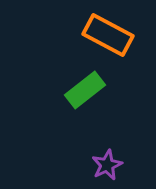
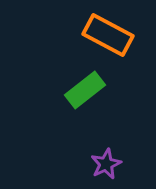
purple star: moved 1 px left, 1 px up
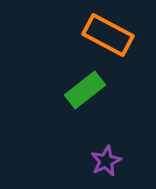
purple star: moved 3 px up
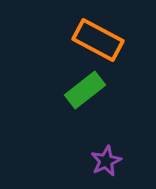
orange rectangle: moved 10 px left, 5 px down
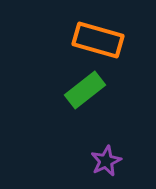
orange rectangle: rotated 12 degrees counterclockwise
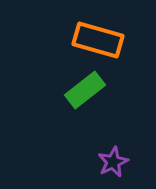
purple star: moved 7 px right, 1 px down
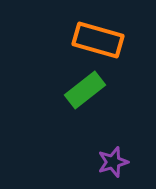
purple star: rotated 8 degrees clockwise
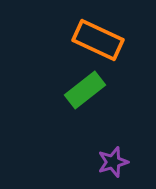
orange rectangle: rotated 9 degrees clockwise
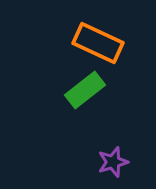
orange rectangle: moved 3 px down
